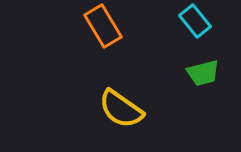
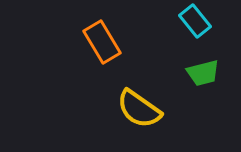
orange rectangle: moved 1 px left, 16 px down
yellow semicircle: moved 18 px right
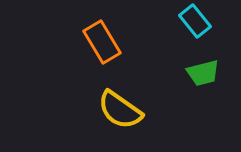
yellow semicircle: moved 19 px left, 1 px down
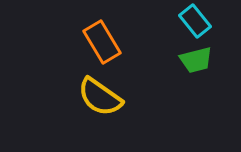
green trapezoid: moved 7 px left, 13 px up
yellow semicircle: moved 20 px left, 13 px up
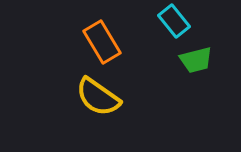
cyan rectangle: moved 21 px left
yellow semicircle: moved 2 px left
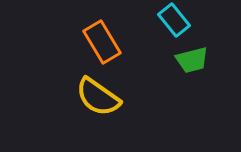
cyan rectangle: moved 1 px up
green trapezoid: moved 4 px left
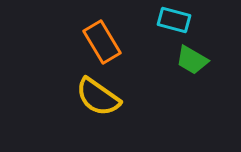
cyan rectangle: rotated 36 degrees counterclockwise
green trapezoid: rotated 44 degrees clockwise
